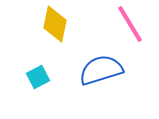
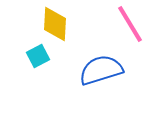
yellow diamond: rotated 9 degrees counterclockwise
cyan square: moved 21 px up
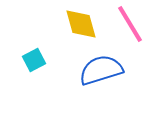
yellow diamond: moved 26 px right; rotated 18 degrees counterclockwise
cyan square: moved 4 px left, 4 px down
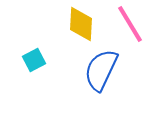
yellow diamond: rotated 18 degrees clockwise
blue semicircle: rotated 48 degrees counterclockwise
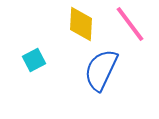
pink line: rotated 6 degrees counterclockwise
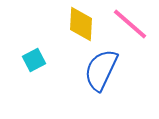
pink line: rotated 12 degrees counterclockwise
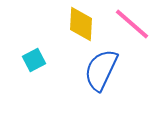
pink line: moved 2 px right
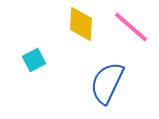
pink line: moved 1 px left, 3 px down
blue semicircle: moved 6 px right, 13 px down
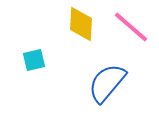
cyan square: rotated 15 degrees clockwise
blue semicircle: rotated 15 degrees clockwise
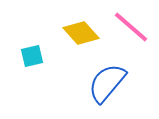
yellow diamond: moved 9 px down; rotated 45 degrees counterclockwise
cyan square: moved 2 px left, 4 px up
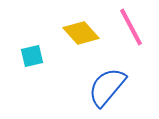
pink line: rotated 21 degrees clockwise
blue semicircle: moved 4 px down
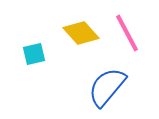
pink line: moved 4 px left, 6 px down
cyan square: moved 2 px right, 2 px up
